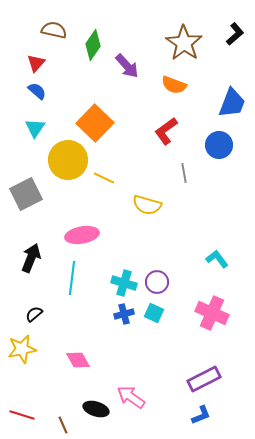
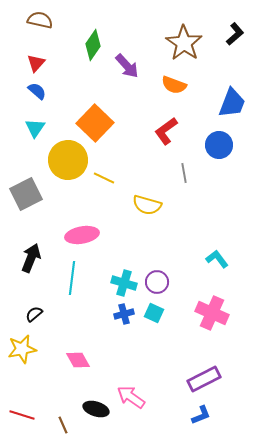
brown semicircle: moved 14 px left, 10 px up
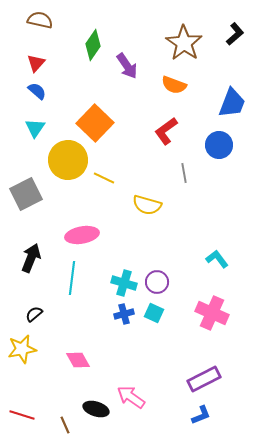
purple arrow: rotated 8 degrees clockwise
brown line: moved 2 px right
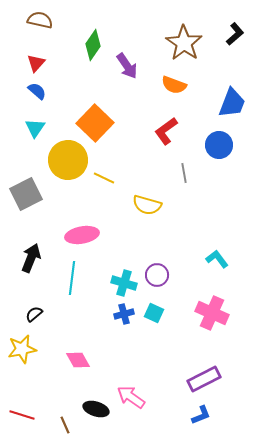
purple circle: moved 7 px up
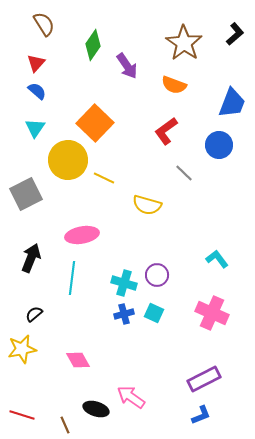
brown semicircle: moved 4 px right, 4 px down; rotated 45 degrees clockwise
gray line: rotated 36 degrees counterclockwise
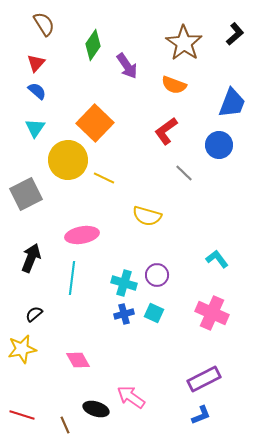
yellow semicircle: moved 11 px down
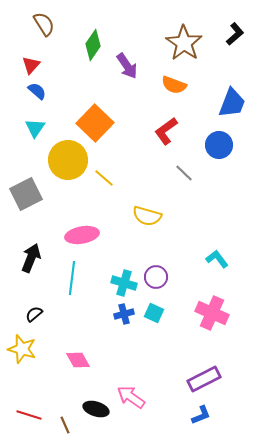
red triangle: moved 5 px left, 2 px down
yellow line: rotated 15 degrees clockwise
purple circle: moved 1 px left, 2 px down
yellow star: rotated 28 degrees clockwise
red line: moved 7 px right
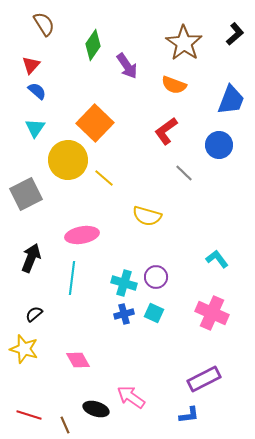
blue trapezoid: moved 1 px left, 3 px up
yellow star: moved 2 px right
blue L-shape: moved 12 px left; rotated 15 degrees clockwise
